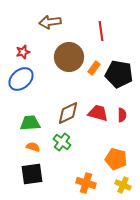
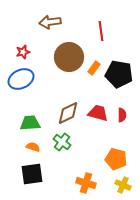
blue ellipse: rotated 15 degrees clockwise
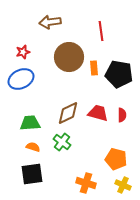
orange rectangle: rotated 40 degrees counterclockwise
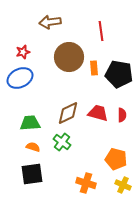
blue ellipse: moved 1 px left, 1 px up
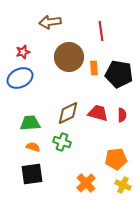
green cross: rotated 18 degrees counterclockwise
orange pentagon: rotated 20 degrees counterclockwise
orange cross: rotated 30 degrees clockwise
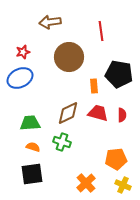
orange rectangle: moved 18 px down
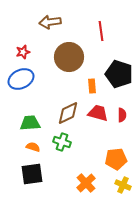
black pentagon: rotated 8 degrees clockwise
blue ellipse: moved 1 px right, 1 px down
orange rectangle: moved 2 px left
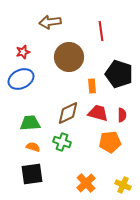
orange pentagon: moved 6 px left, 17 px up
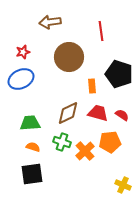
red semicircle: rotated 56 degrees counterclockwise
orange cross: moved 1 px left, 32 px up
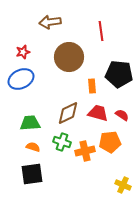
black pentagon: rotated 12 degrees counterclockwise
orange cross: rotated 30 degrees clockwise
